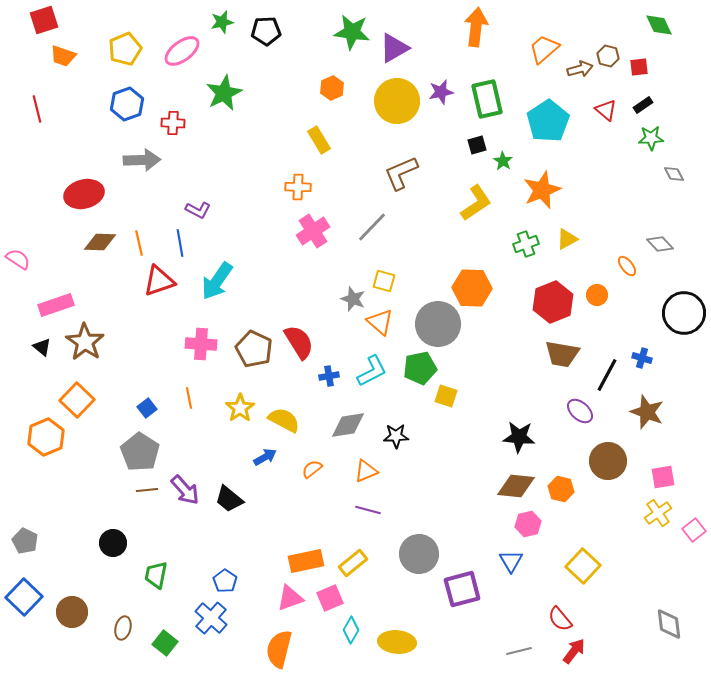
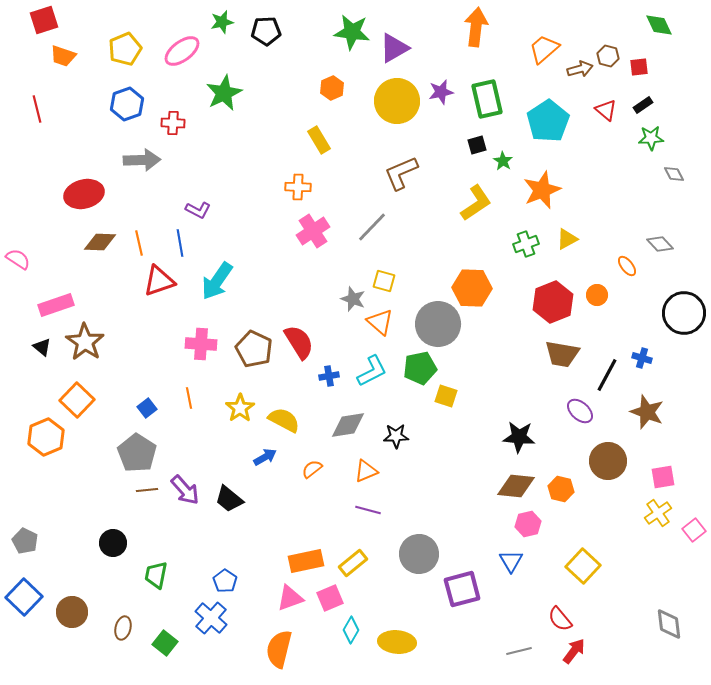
gray pentagon at (140, 452): moved 3 px left, 1 px down
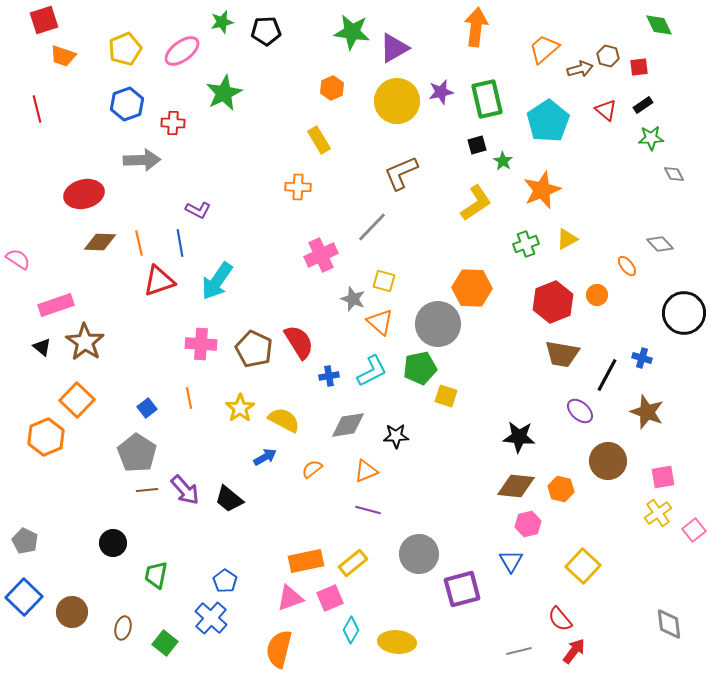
pink cross at (313, 231): moved 8 px right, 24 px down; rotated 8 degrees clockwise
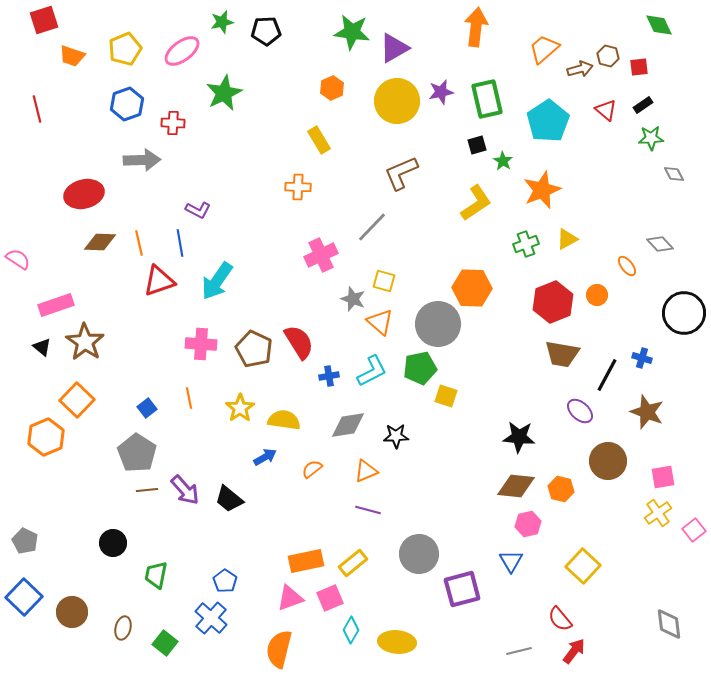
orange trapezoid at (63, 56): moved 9 px right
yellow semicircle at (284, 420): rotated 20 degrees counterclockwise
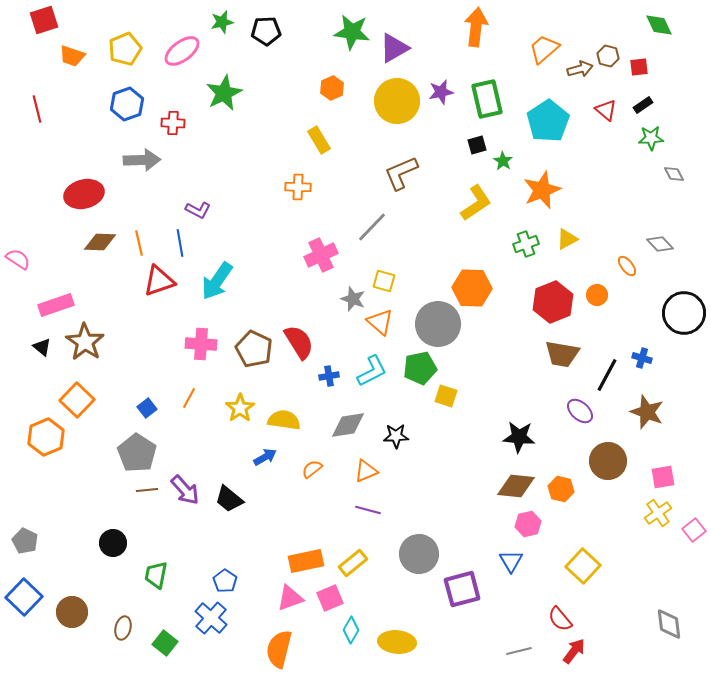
orange line at (189, 398): rotated 40 degrees clockwise
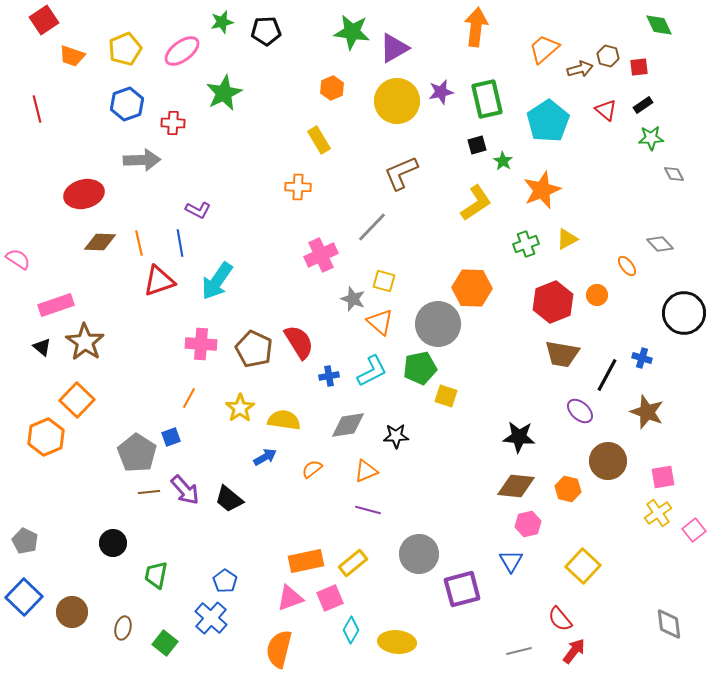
red square at (44, 20): rotated 16 degrees counterclockwise
blue square at (147, 408): moved 24 px right, 29 px down; rotated 18 degrees clockwise
orange hexagon at (561, 489): moved 7 px right
brown line at (147, 490): moved 2 px right, 2 px down
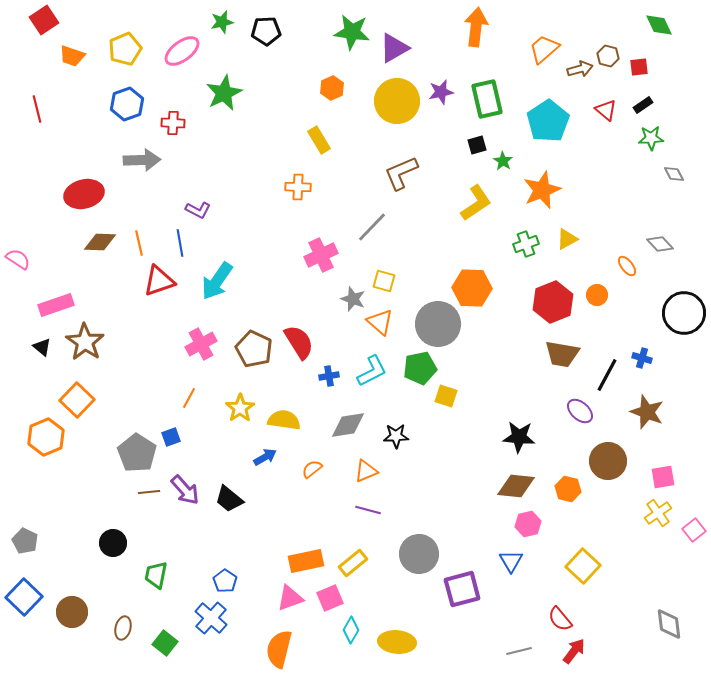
pink cross at (201, 344): rotated 32 degrees counterclockwise
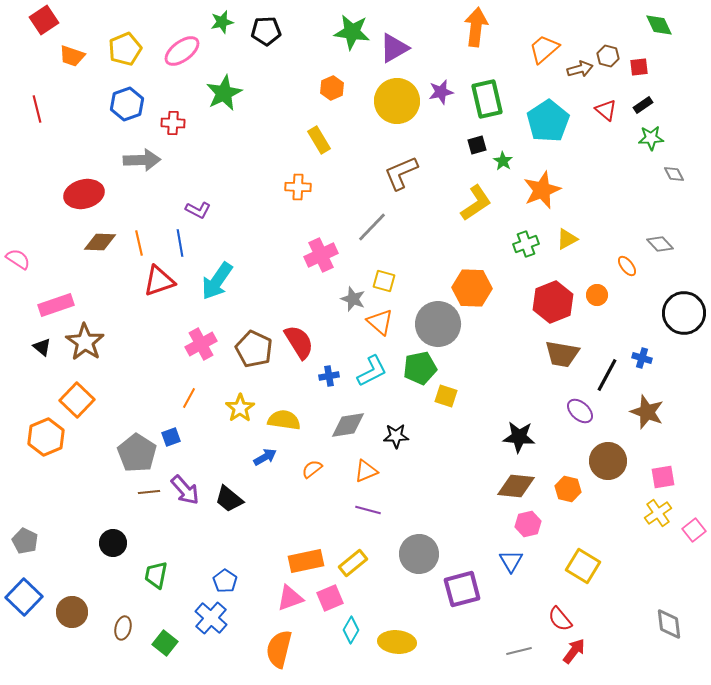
yellow square at (583, 566): rotated 12 degrees counterclockwise
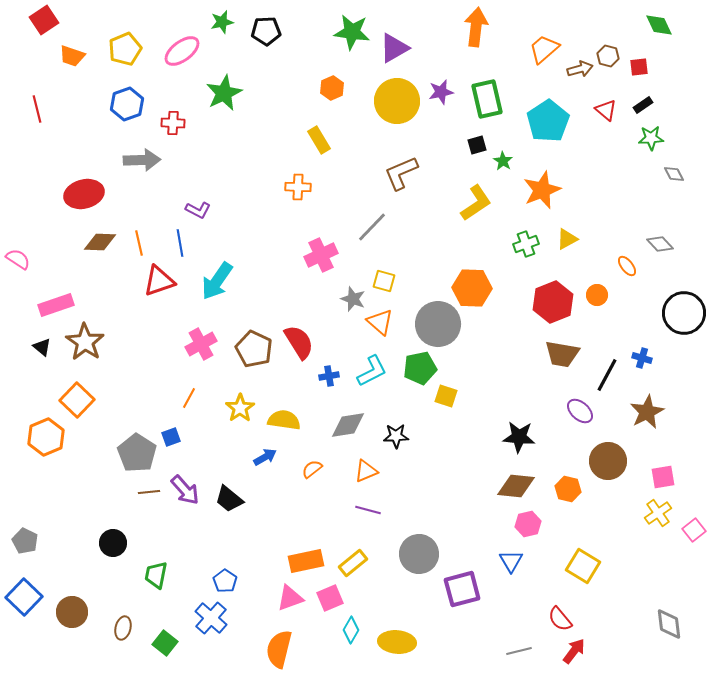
brown star at (647, 412): rotated 24 degrees clockwise
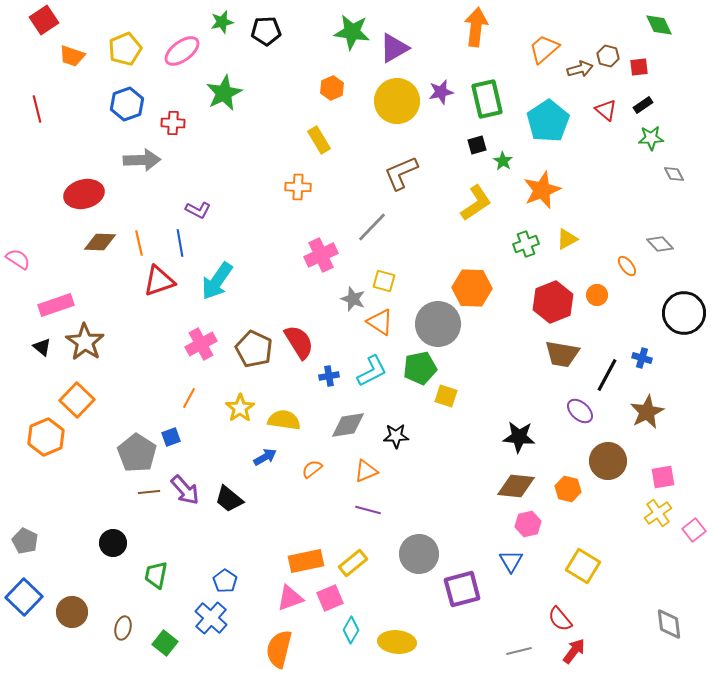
orange triangle at (380, 322): rotated 8 degrees counterclockwise
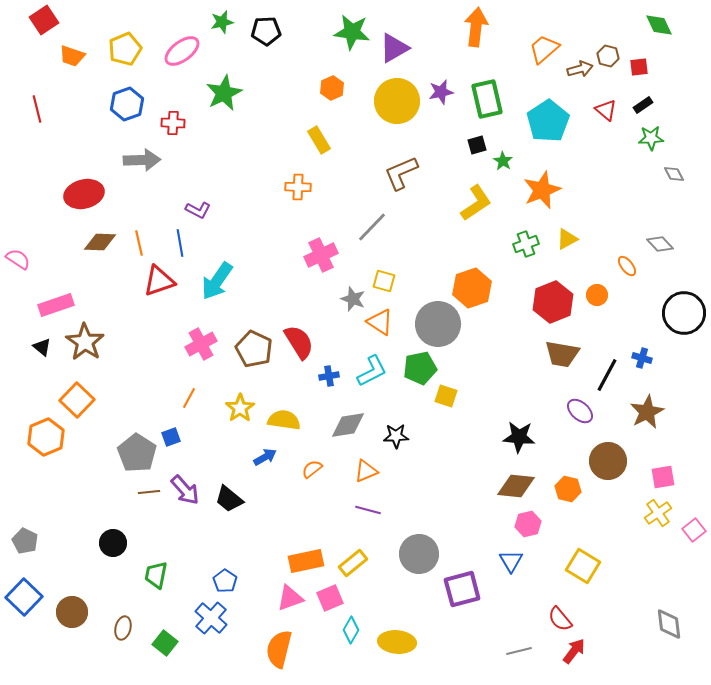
orange hexagon at (472, 288): rotated 21 degrees counterclockwise
